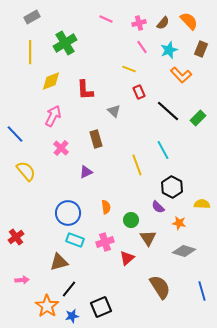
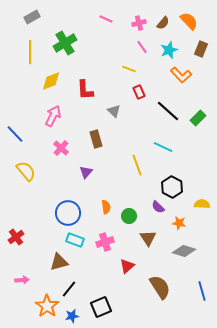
cyan line at (163, 150): moved 3 px up; rotated 36 degrees counterclockwise
purple triangle at (86, 172): rotated 24 degrees counterclockwise
green circle at (131, 220): moved 2 px left, 4 px up
red triangle at (127, 258): moved 8 px down
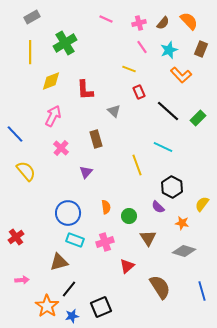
yellow semicircle at (202, 204): rotated 56 degrees counterclockwise
orange star at (179, 223): moved 3 px right
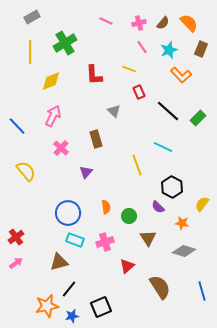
pink line at (106, 19): moved 2 px down
orange semicircle at (189, 21): moved 2 px down
red L-shape at (85, 90): moved 9 px right, 15 px up
blue line at (15, 134): moved 2 px right, 8 px up
pink arrow at (22, 280): moved 6 px left, 17 px up; rotated 32 degrees counterclockwise
orange star at (47, 306): rotated 25 degrees clockwise
